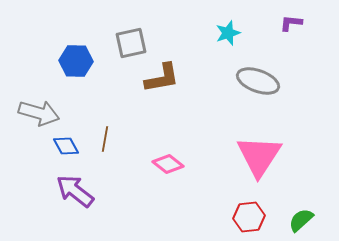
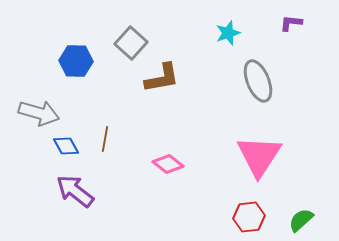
gray square: rotated 36 degrees counterclockwise
gray ellipse: rotated 48 degrees clockwise
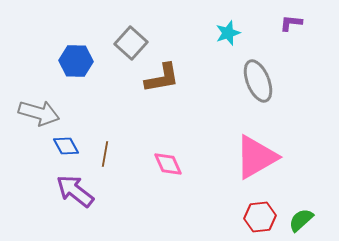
brown line: moved 15 px down
pink triangle: moved 3 px left, 1 px down; rotated 27 degrees clockwise
pink diamond: rotated 28 degrees clockwise
red hexagon: moved 11 px right
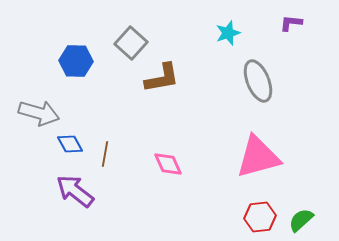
blue diamond: moved 4 px right, 2 px up
pink triangle: moved 2 px right; rotated 15 degrees clockwise
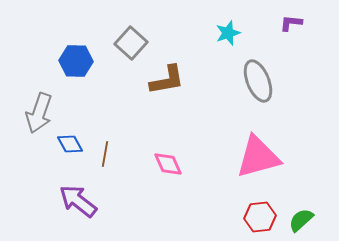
brown L-shape: moved 5 px right, 2 px down
gray arrow: rotated 93 degrees clockwise
purple arrow: moved 3 px right, 10 px down
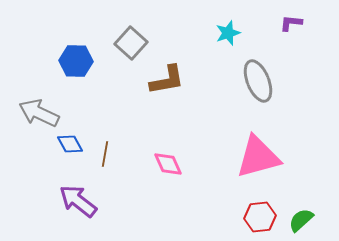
gray arrow: rotated 96 degrees clockwise
